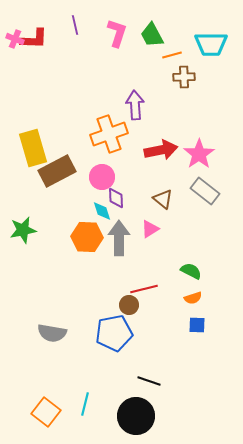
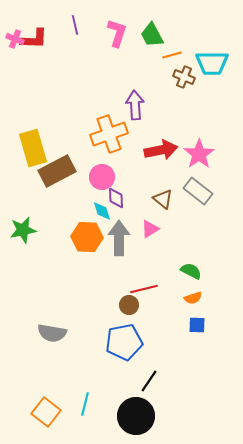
cyan trapezoid: moved 1 px right, 19 px down
brown cross: rotated 25 degrees clockwise
gray rectangle: moved 7 px left
blue pentagon: moved 10 px right, 9 px down
black line: rotated 75 degrees counterclockwise
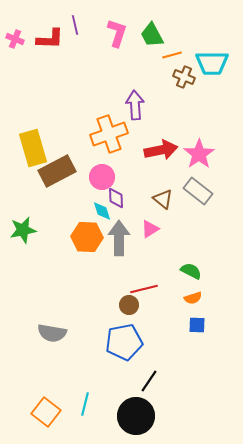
red L-shape: moved 16 px right
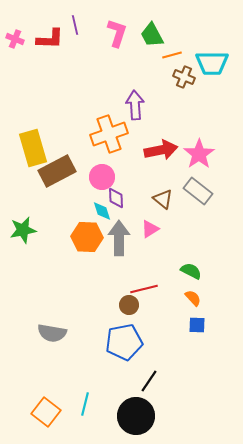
orange semicircle: rotated 114 degrees counterclockwise
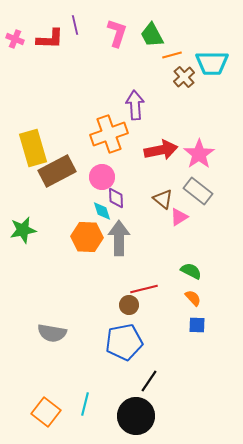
brown cross: rotated 25 degrees clockwise
pink triangle: moved 29 px right, 12 px up
